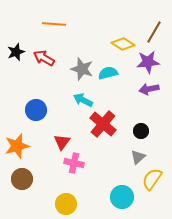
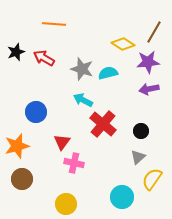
blue circle: moved 2 px down
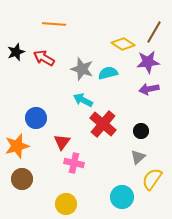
blue circle: moved 6 px down
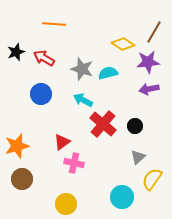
blue circle: moved 5 px right, 24 px up
black circle: moved 6 px left, 5 px up
red triangle: rotated 18 degrees clockwise
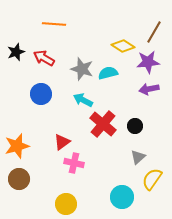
yellow diamond: moved 2 px down
brown circle: moved 3 px left
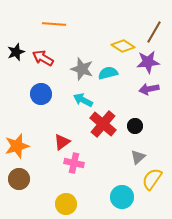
red arrow: moved 1 px left
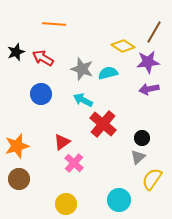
black circle: moved 7 px right, 12 px down
pink cross: rotated 30 degrees clockwise
cyan circle: moved 3 px left, 3 px down
